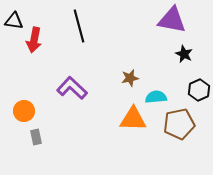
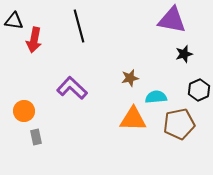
black star: rotated 30 degrees clockwise
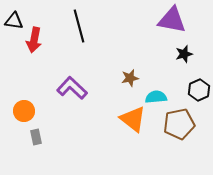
orange triangle: rotated 36 degrees clockwise
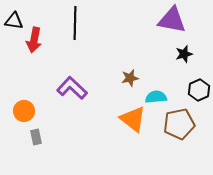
black line: moved 4 px left, 3 px up; rotated 16 degrees clockwise
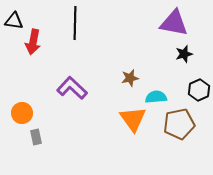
purple triangle: moved 2 px right, 3 px down
red arrow: moved 1 px left, 2 px down
orange circle: moved 2 px left, 2 px down
orange triangle: rotated 16 degrees clockwise
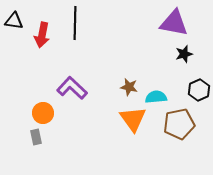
red arrow: moved 9 px right, 7 px up
brown star: moved 1 px left, 9 px down; rotated 24 degrees clockwise
orange circle: moved 21 px right
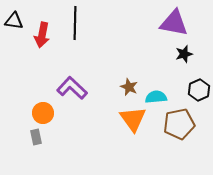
brown star: rotated 12 degrees clockwise
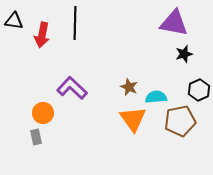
brown pentagon: moved 1 px right, 3 px up
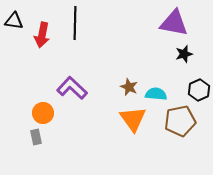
cyan semicircle: moved 3 px up; rotated 10 degrees clockwise
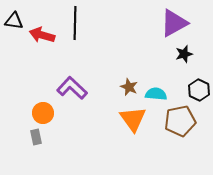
purple triangle: rotated 40 degrees counterclockwise
red arrow: rotated 95 degrees clockwise
black hexagon: rotated 10 degrees counterclockwise
